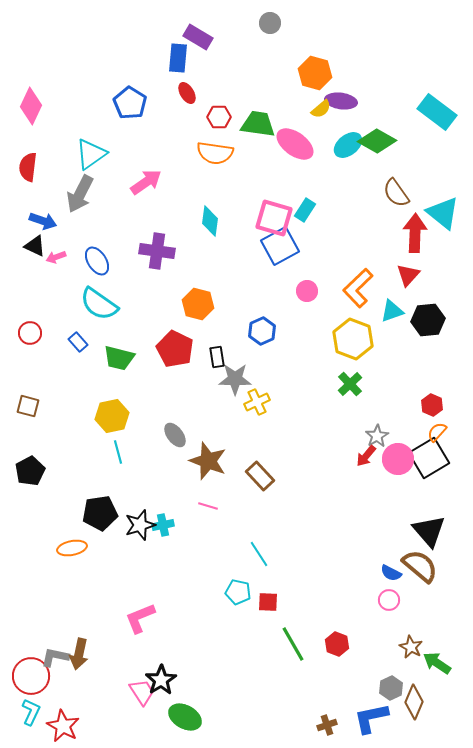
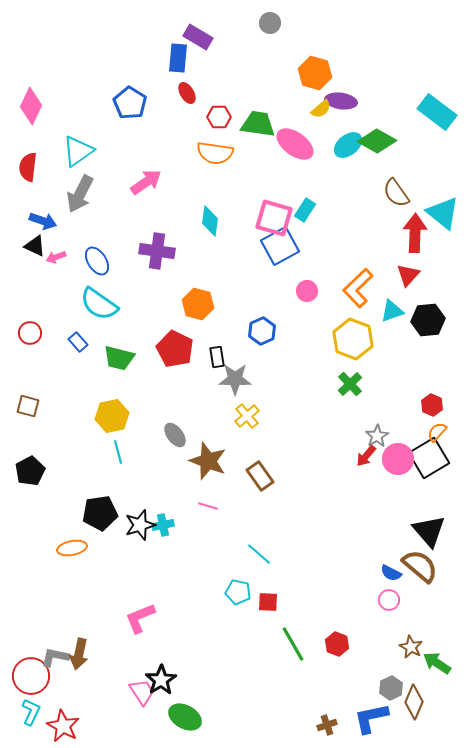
cyan triangle at (91, 154): moved 13 px left, 3 px up
yellow cross at (257, 402): moved 10 px left, 14 px down; rotated 15 degrees counterclockwise
brown rectangle at (260, 476): rotated 8 degrees clockwise
cyan line at (259, 554): rotated 16 degrees counterclockwise
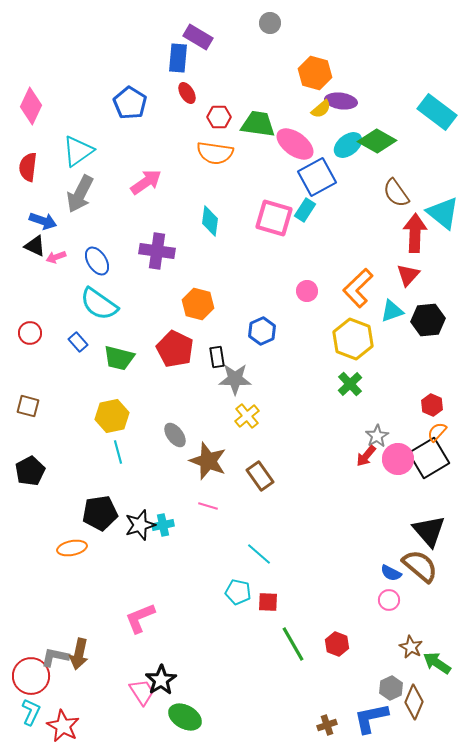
blue square at (280, 246): moved 37 px right, 69 px up
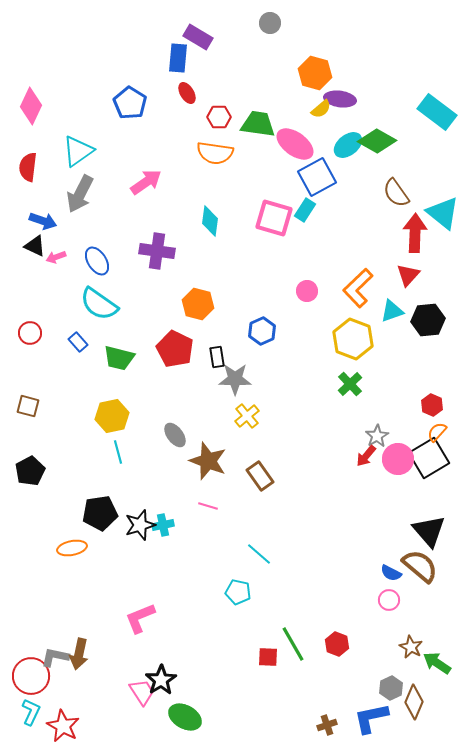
purple ellipse at (341, 101): moved 1 px left, 2 px up
red square at (268, 602): moved 55 px down
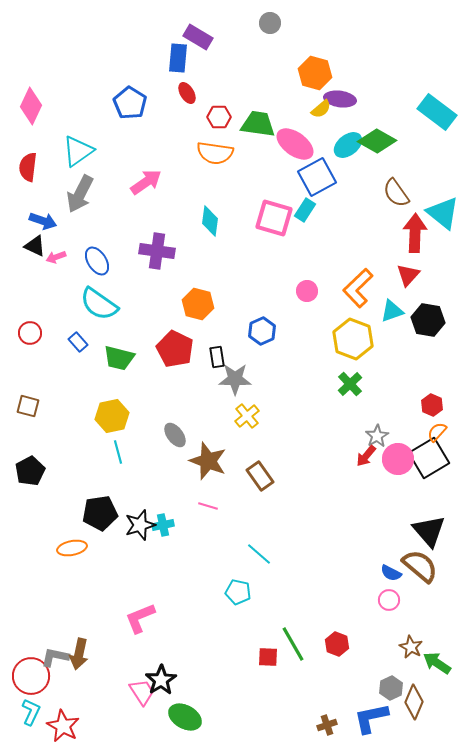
black hexagon at (428, 320): rotated 16 degrees clockwise
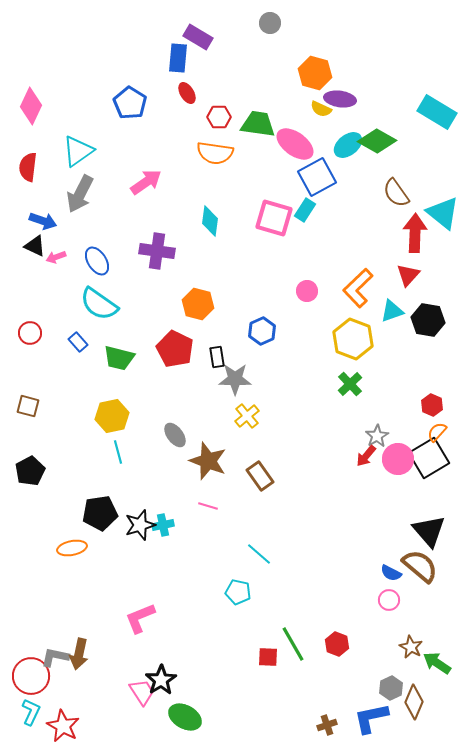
yellow semicircle at (321, 109): rotated 65 degrees clockwise
cyan rectangle at (437, 112): rotated 6 degrees counterclockwise
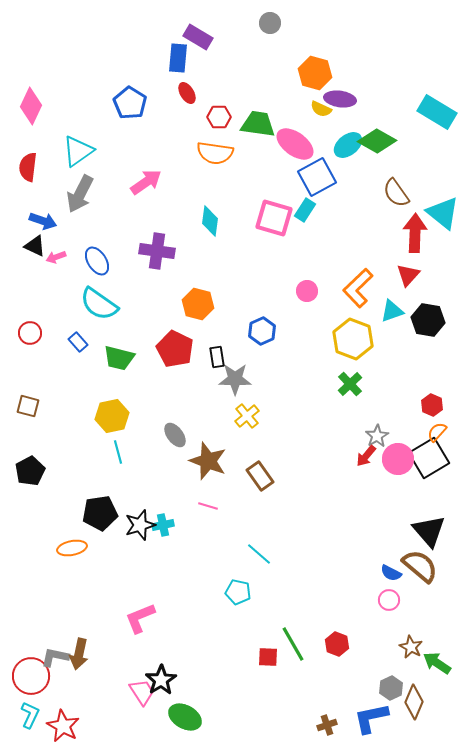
cyan L-shape at (31, 712): moved 1 px left, 3 px down
